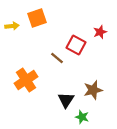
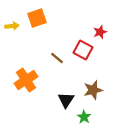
red square: moved 7 px right, 5 px down
green star: moved 2 px right; rotated 16 degrees clockwise
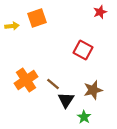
red star: moved 20 px up
brown line: moved 4 px left, 26 px down
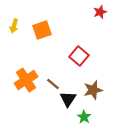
orange square: moved 5 px right, 12 px down
yellow arrow: moved 2 px right; rotated 112 degrees clockwise
red square: moved 4 px left, 6 px down; rotated 12 degrees clockwise
black triangle: moved 2 px right, 1 px up
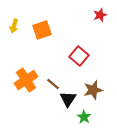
red star: moved 3 px down
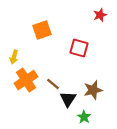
yellow arrow: moved 31 px down
red square: moved 8 px up; rotated 24 degrees counterclockwise
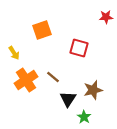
red star: moved 6 px right, 2 px down; rotated 16 degrees clockwise
yellow arrow: moved 4 px up; rotated 48 degrees counterclockwise
brown line: moved 7 px up
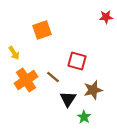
red square: moved 2 px left, 13 px down
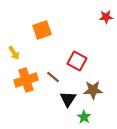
red square: rotated 12 degrees clockwise
orange cross: rotated 15 degrees clockwise
brown star: rotated 12 degrees clockwise
